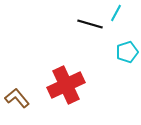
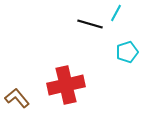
red cross: rotated 12 degrees clockwise
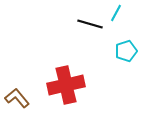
cyan pentagon: moved 1 px left, 1 px up
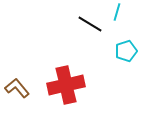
cyan line: moved 1 px right, 1 px up; rotated 12 degrees counterclockwise
black line: rotated 15 degrees clockwise
brown L-shape: moved 10 px up
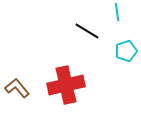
cyan line: rotated 24 degrees counterclockwise
black line: moved 3 px left, 7 px down
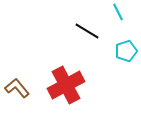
cyan line: moved 1 px right; rotated 18 degrees counterclockwise
red cross: rotated 15 degrees counterclockwise
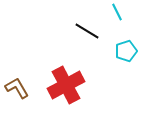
cyan line: moved 1 px left
brown L-shape: rotated 10 degrees clockwise
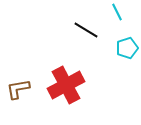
black line: moved 1 px left, 1 px up
cyan pentagon: moved 1 px right, 3 px up
brown L-shape: moved 1 px right, 1 px down; rotated 70 degrees counterclockwise
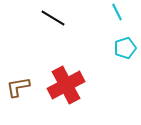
black line: moved 33 px left, 12 px up
cyan pentagon: moved 2 px left
brown L-shape: moved 2 px up
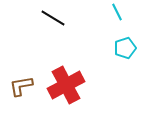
brown L-shape: moved 3 px right, 1 px up
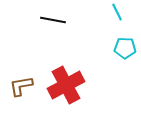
black line: moved 2 px down; rotated 20 degrees counterclockwise
cyan pentagon: rotated 20 degrees clockwise
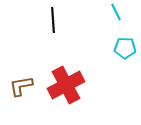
cyan line: moved 1 px left
black line: rotated 75 degrees clockwise
